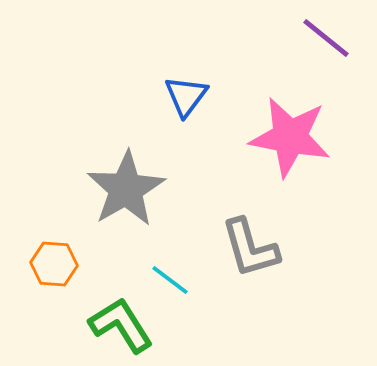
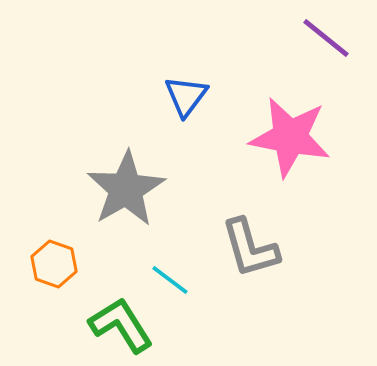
orange hexagon: rotated 15 degrees clockwise
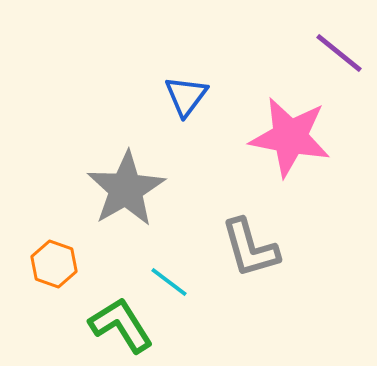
purple line: moved 13 px right, 15 px down
cyan line: moved 1 px left, 2 px down
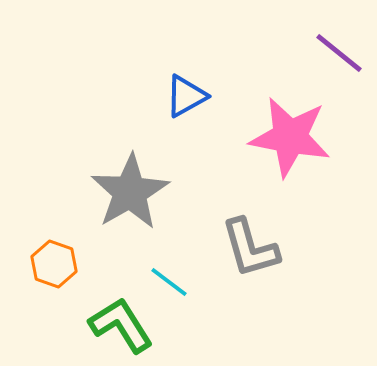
blue triangle: rotated 24 degrees clockwise
gray star: moved 4 px right, 3 px down
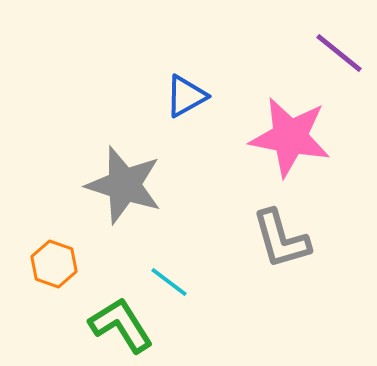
gray star: moved 6 px left, 7 px up; rotated 24 degrees counterclockwise
gray L-shape: moved 31 px right, 9 px up
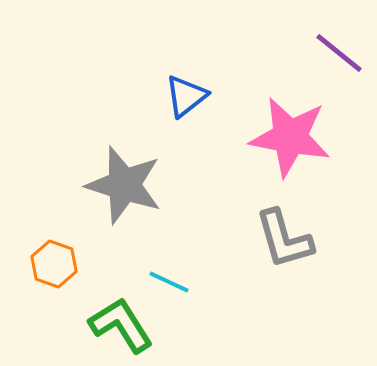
blue triangle: rotated 9 degrees counterclockwise
gray L-shape: moved 3 px right
cyan line: rotated 12 degrees counterclockwise
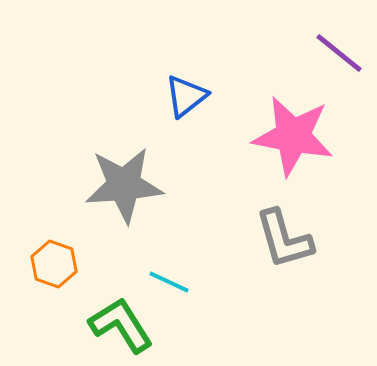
pink star: moved 3 px right, 1 px up
gray star: rotated 22 degrees counterclockwise
